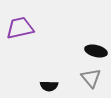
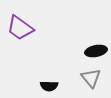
purple trapezoid: rotated 132 degrees counterclockwise
black ellipse: rotated 25 degrees counterclockwise
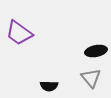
purple trapezoid: moved 1 px left, 5 px down
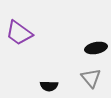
black ellipse: moved 3 px up
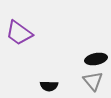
black ellipse: moved 11 px down
gray triangle: moved 2 px right, 3 px down
